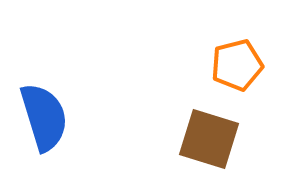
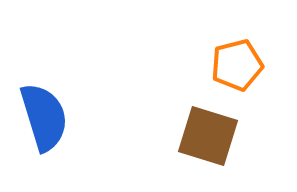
brown square: moved 1 px left, 3 px up
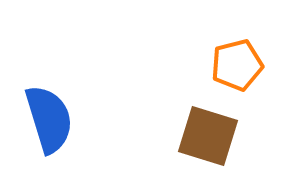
blue semicircle: moved 5 px right, 2 px down
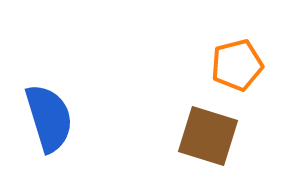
blue semicircle: moved 1 px up
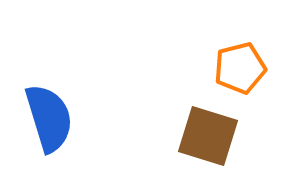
orange pentagon: moved 3 px right, 3 px down
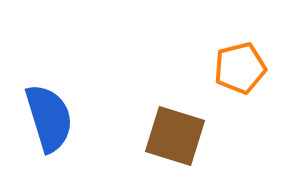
brown square: moved 33 px left
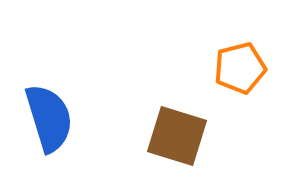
brown square: moved 2 px right
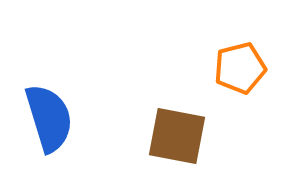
brown square: rotated 6 degrees counterclockwise
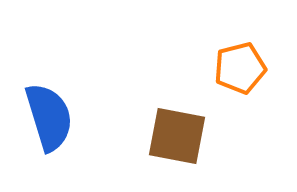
blue semicircle: moved 1 px up
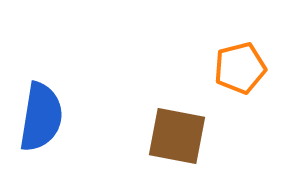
blue semicircle: moved 8 px left; rotated 26 degrees clockwise
